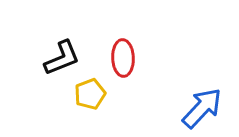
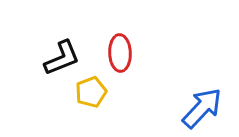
red ellipse: moved 3 px left, 5 px up
yellow pentagon: moved 1 px right, 2 px up
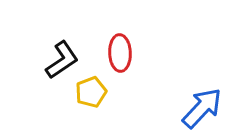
black L-shape: moved 2 px down; rotated 12 degrees counterclockwise
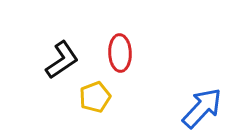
yellow pentagon: moved 4 px right, 5 px down
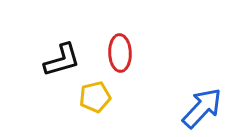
black L-shape: rotated 18 degrees clockwise
yellow pentagon: rotated 8 degrees clockwise
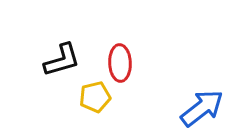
red ellipse: moved 10 px down
blue arrow: rotated 9 degrees clockwise
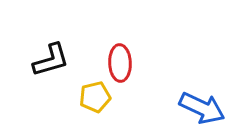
black L-shape: moved 11 px left
blue arrow: rotated 63 degrees clockwise
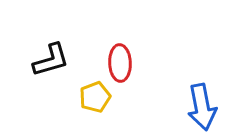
yellow pentagon: rotated 8 degrees counterclockwise
blue arrow: moved 1 px up; rotated 54 degrees clockwise
